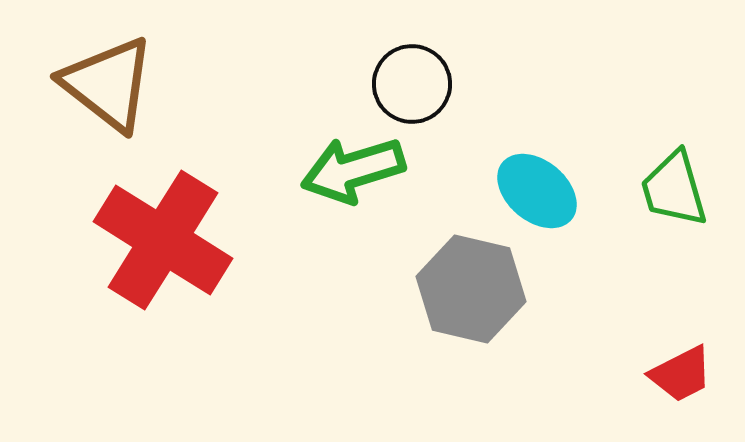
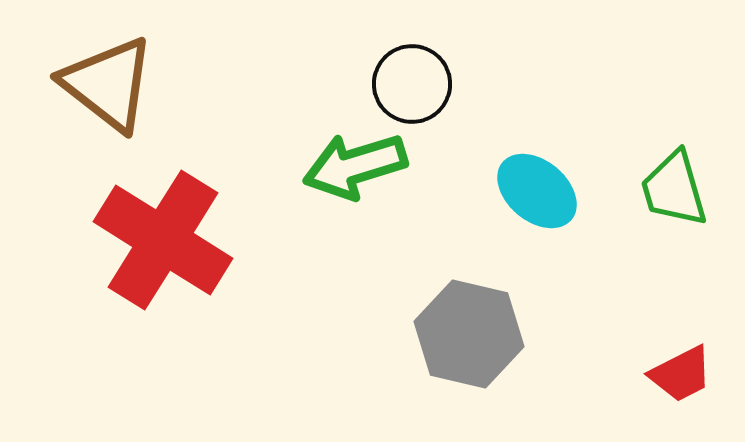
green arrow: moved 2 px right, 4 px up
gray hexagon: moved 2 px left, 45 px down
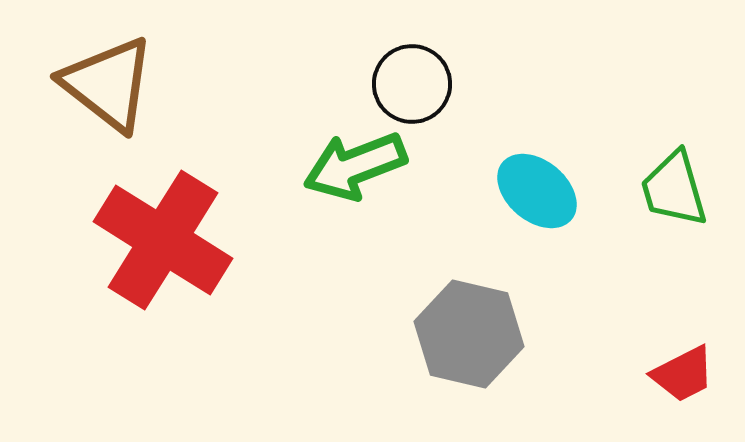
green arrow: rotated 4 degrees counterclockwise
red trapezoid: moved 2 px right
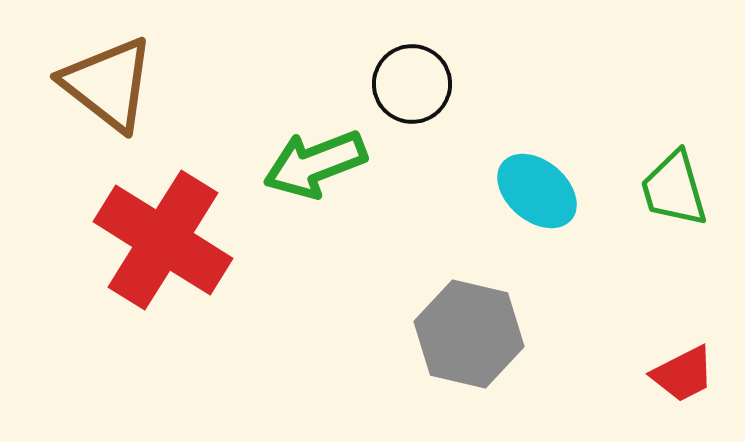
green arrow: moved 40 px left, 2 px up
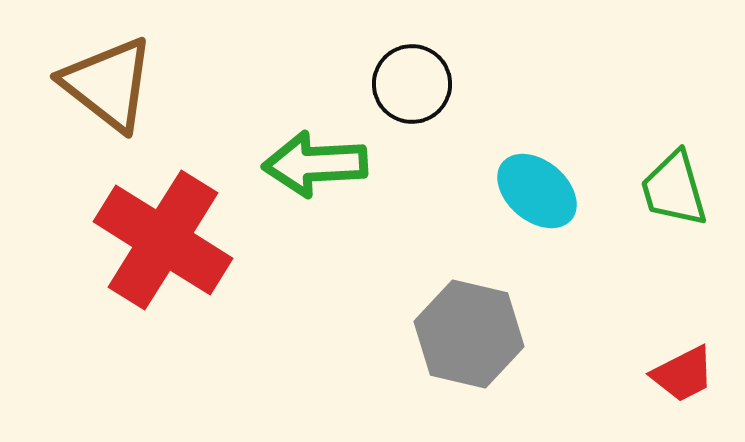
green arrow: rotated 18 degrees clockwise
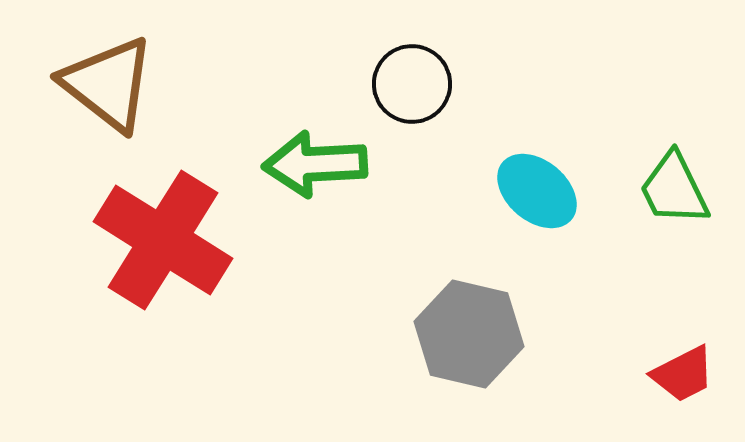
green trapezoid: rotated 10 degrees counterclockwise
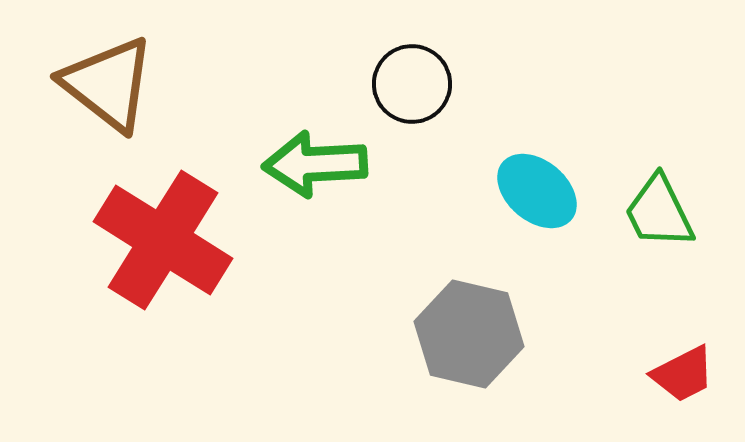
green trapezoid: moved 15 px left, 23 px down
